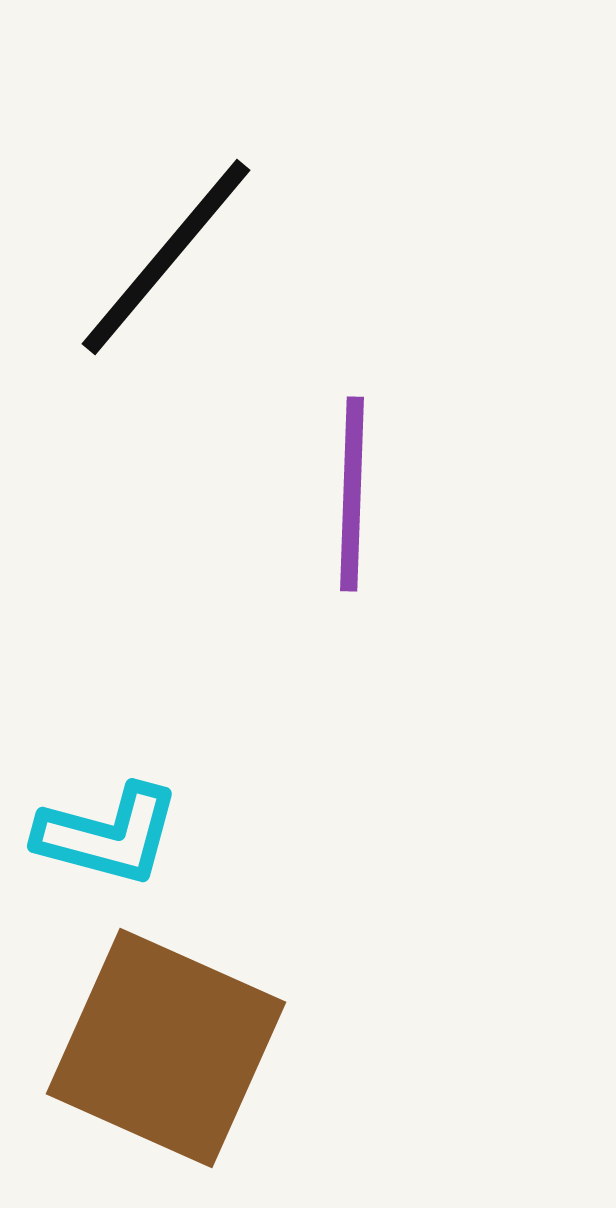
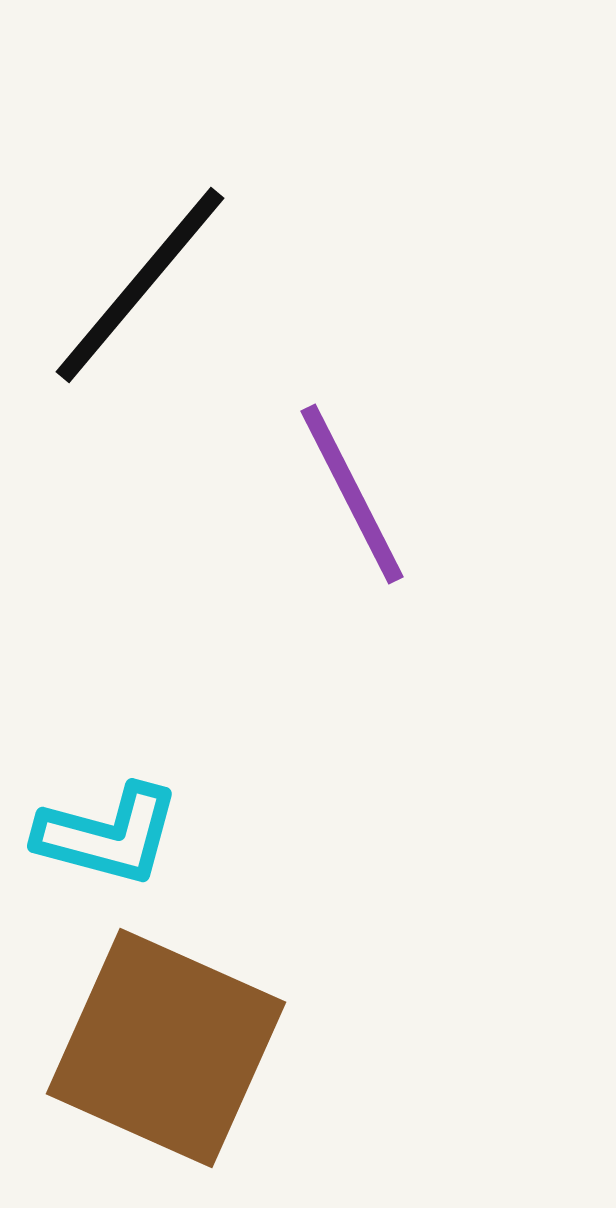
black line: moved 26 px left, 28 px down
purple line: rotated 29 degrees counterclockwise
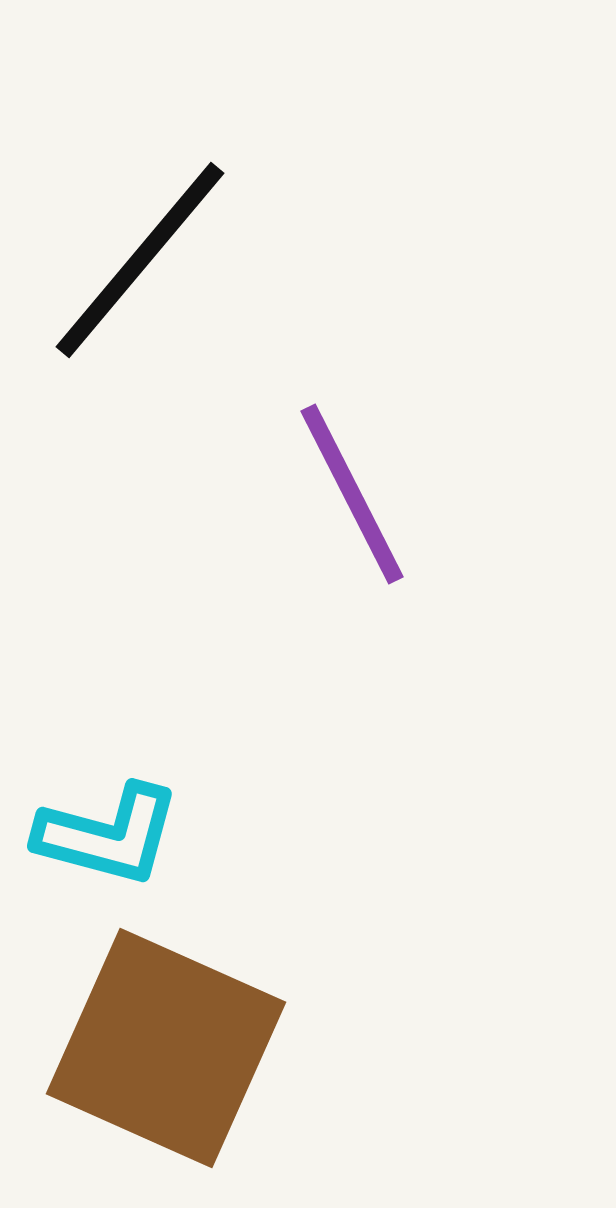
black line: moved 25 px up
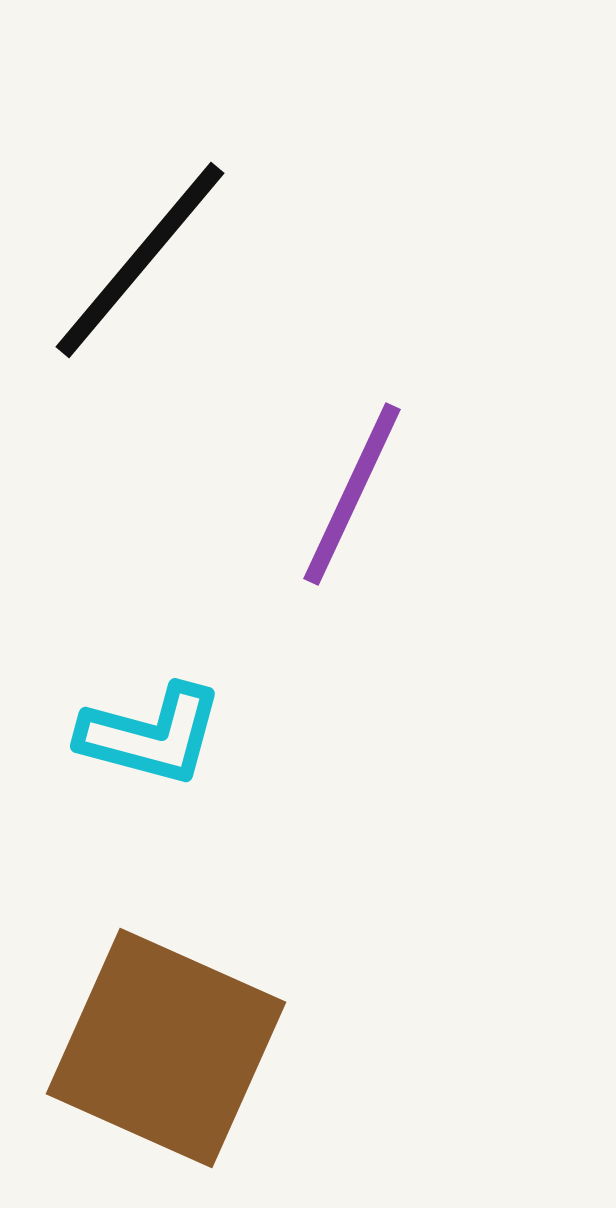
purple line: rotated 52 degrees clockwise
cyan L-shape: moved 43 px right, 100 px up
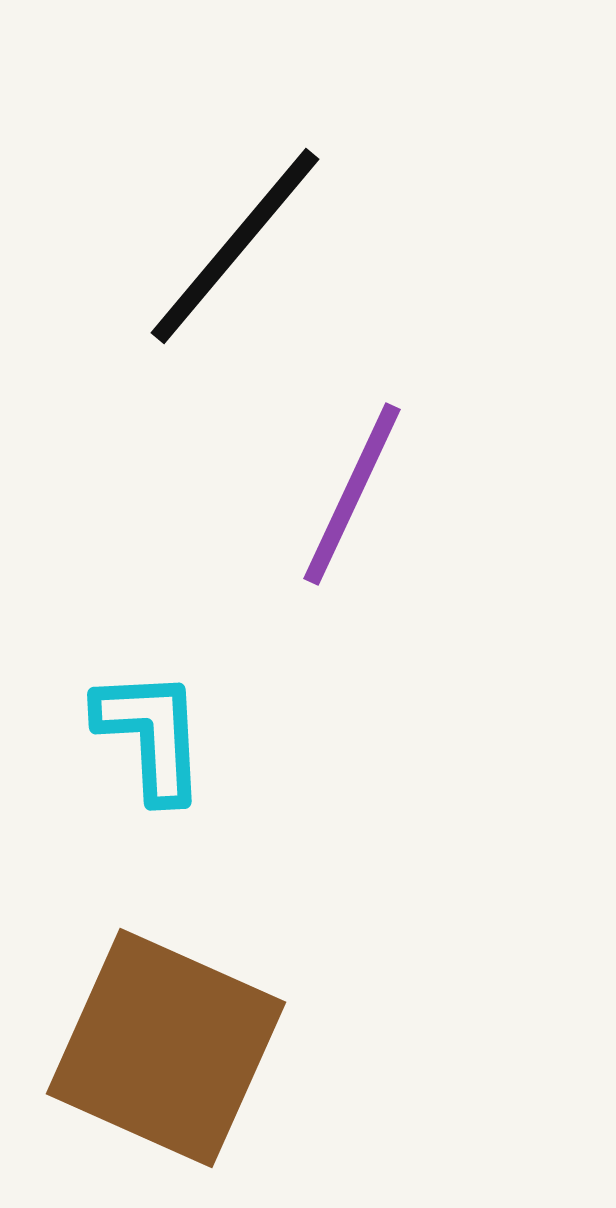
black line: moved 95 px right, 14 px up
cyan L-shape: rotated 108 degrees counterclockwise
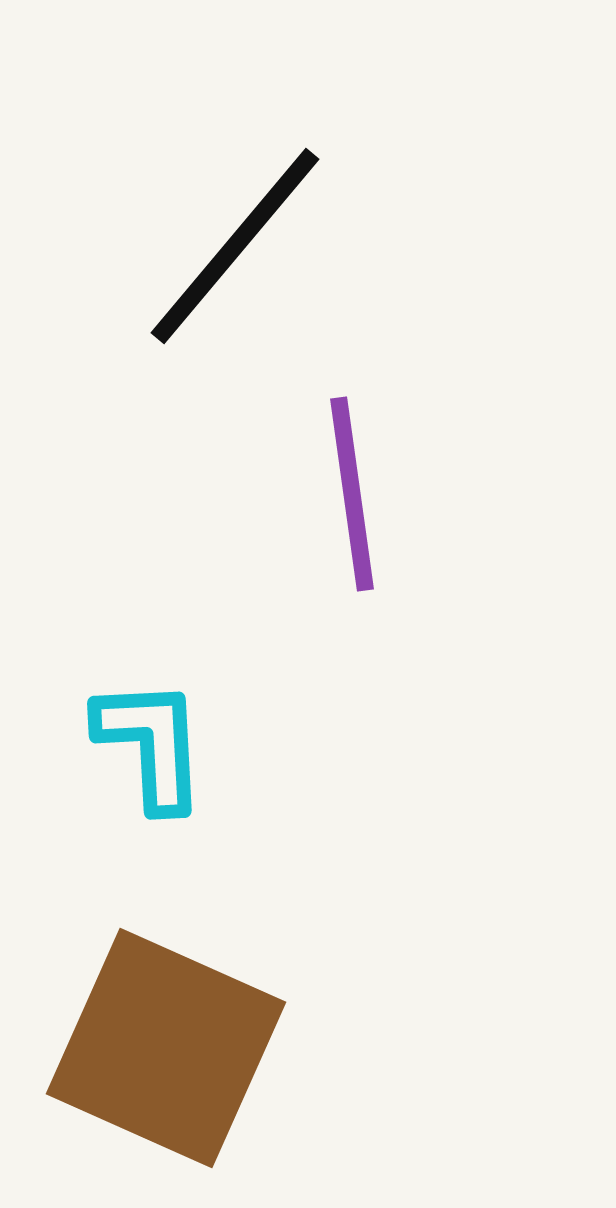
purple line: rotated 33 degrees counterclockwise
cyan L-shape: moved 9 px down
